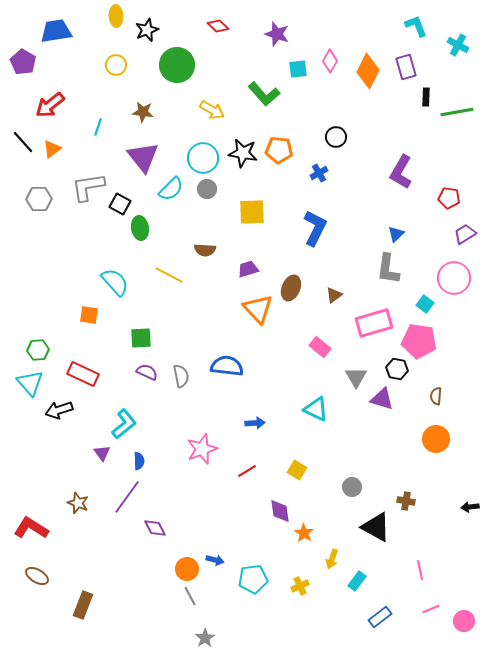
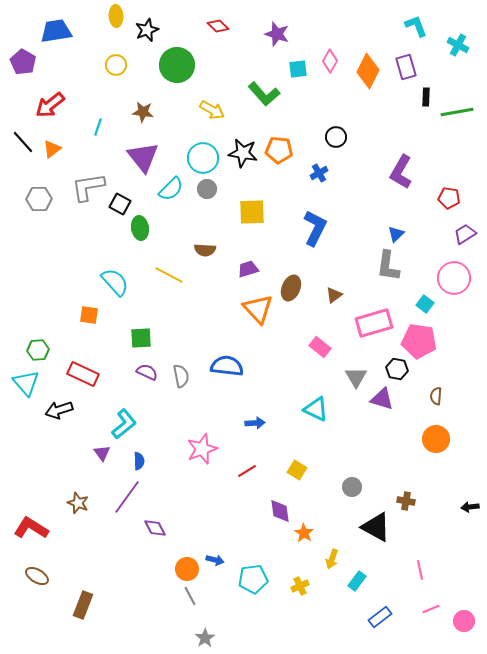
gray L-shape at (388, 269): moved 3 px up
cyan triangle at (30, 383): moved 4 px left
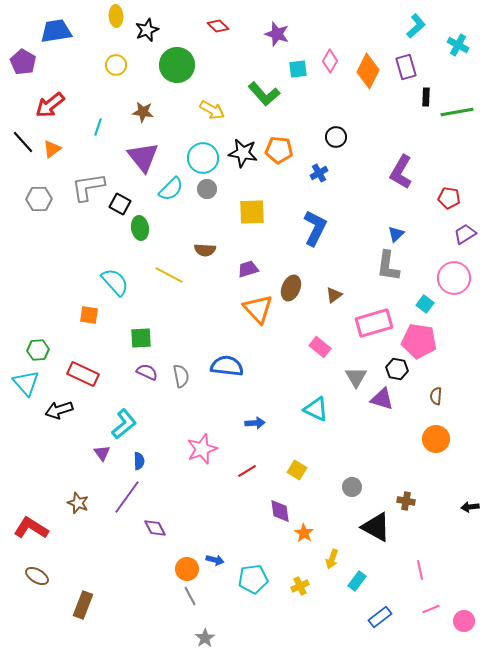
cyan L-shape at (416, 26): rotated 70 degrees clockwise
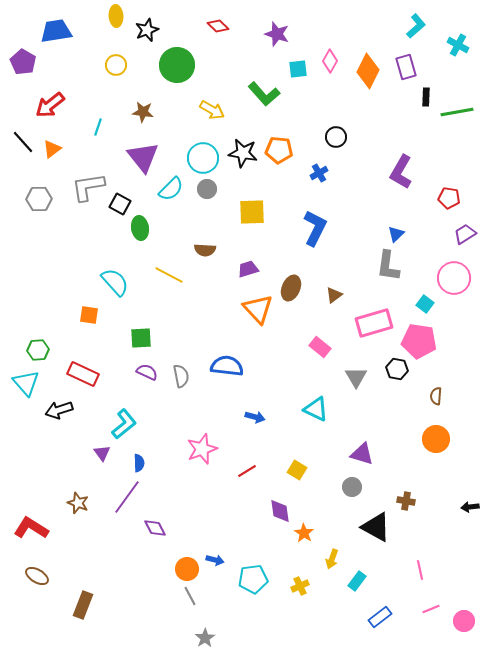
purple triangle at (382, 399): moved 20 px left, 55 px down
blue arrow at (255, 423): moved 6 px up; rotated 18 degrees clockwise
blue semicircle at (139, 461): moved 2 px down
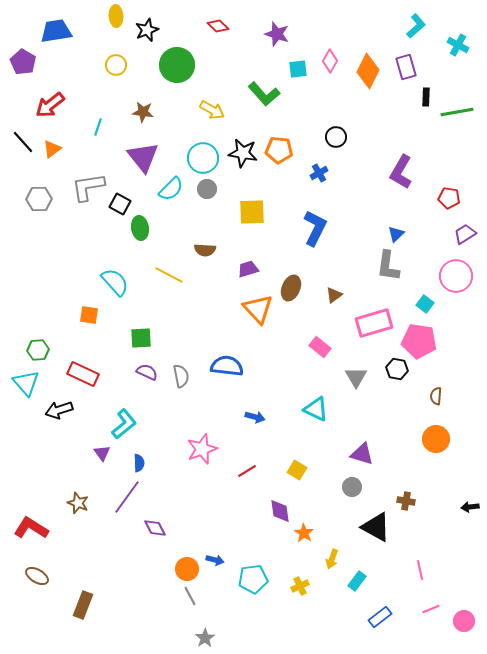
pink circle at (454, 278): moved 2 px right, 2 px up
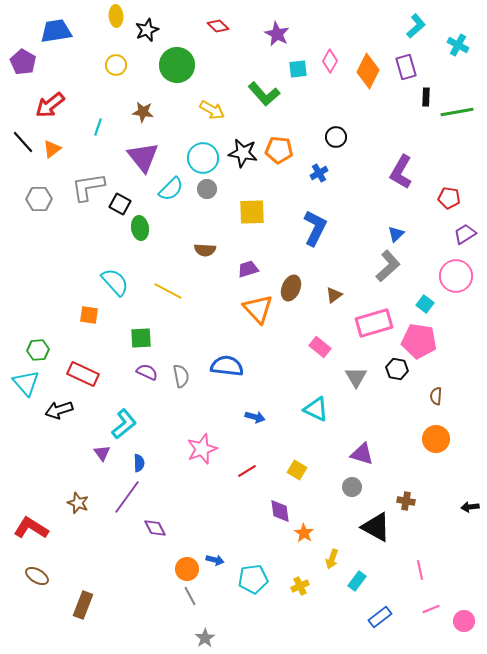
purple star at (277, 34): rotated 10 degrees clockwise
gray L-shape at (388, 266): rotated 140 degrees counterclockwise
yellow line at (169, 275): moved 1 px left, 16 px down
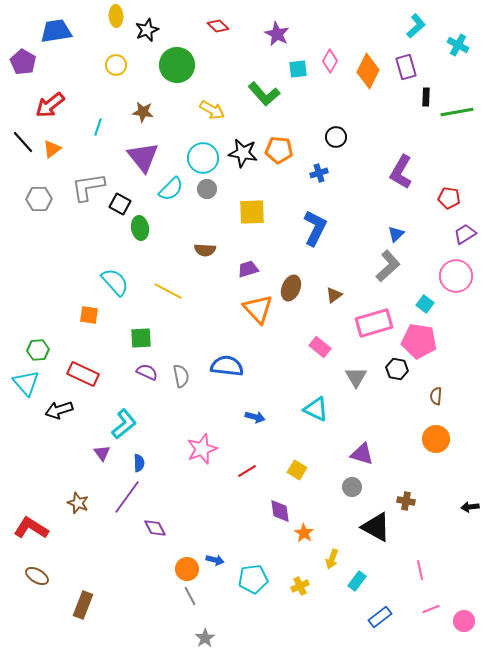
blue cross at (319, 173): rotated 12 degrees clockwise
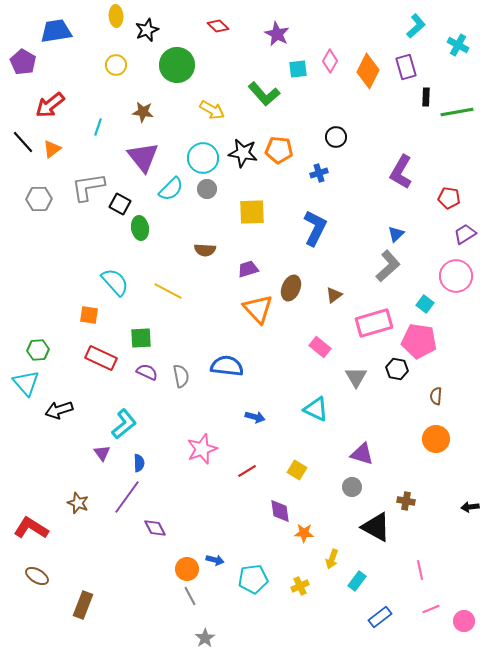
red rectangle at (83, 374): moved 18 px right, 16 px up
orange star at (304, 533): rotated 30 degrees counterclockwise
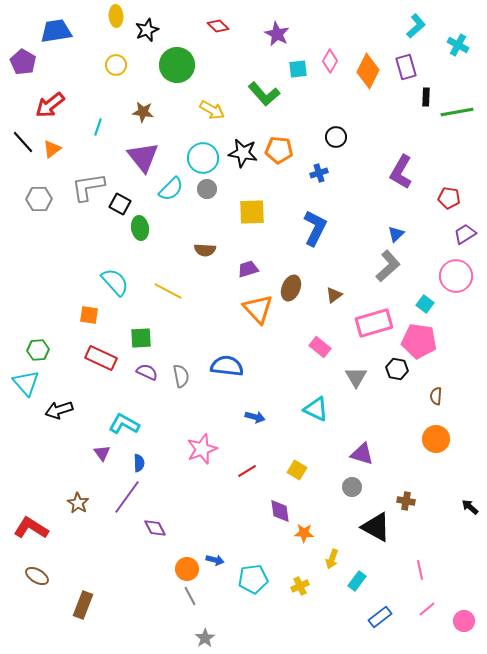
cyan L-shape at (124, 424): rotated 112 degrees counterclockwise
brown star at (78, 503): rotated 10 degrees clockwise
black arrow at (470, 507): rotated 48 degrees clockwise
pink line at (431, 609): moved 4 px left; rotated 18 degrees counterclockwise
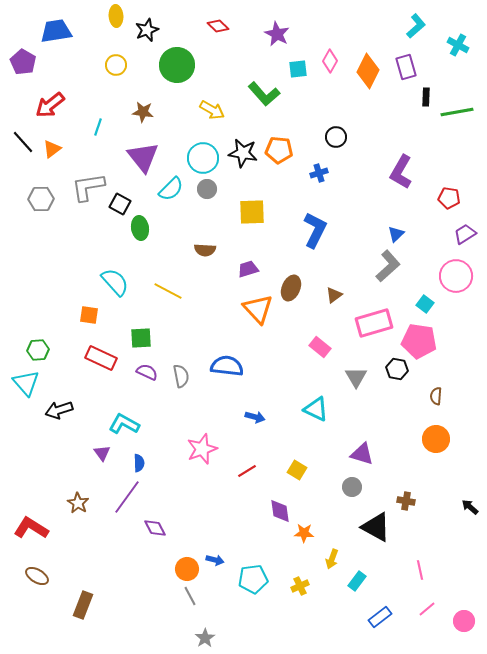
gray hexagon at (39, 199): moved 2 px right
blue L-shape at (315, 228): moved 2 px down
